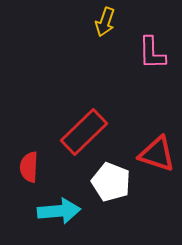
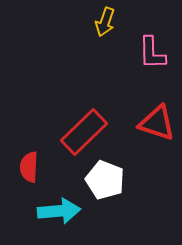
red triangle: moved 31 px up
white pentagon: moved 6 px left, 2 px up
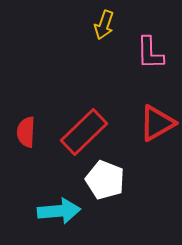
yellow arrow: moved 1 px left, 3 px down
pink L-shape: moved 2 px left
red triangle: rotated 48 degrees counterclockwise
red semicircle: moved 3 px left, 35 px up
